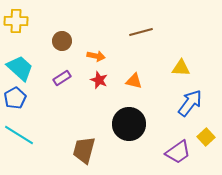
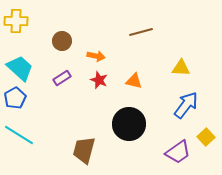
blue arrow: moved 4 px left, 2 px down
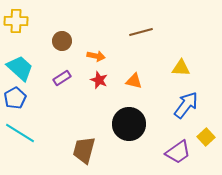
cyan line: moved 1 px right, 2 px up
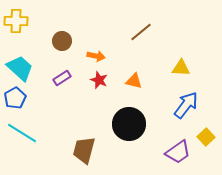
brown line: rotated 25 degrees counterclockwise
cyan line: moved 2 px right
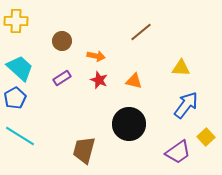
cyan line: moved 2 px left, 3 px down
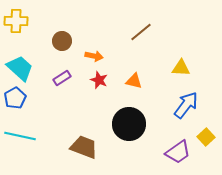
orange arrow: moved 2 px left
cyan line: rotated 20 degrees counterclockwise
brown trapezoid: moved 3 px up; rotated 96 degrees clockwise
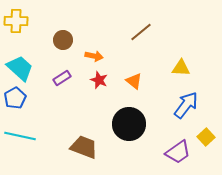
brown circle: moved 1 px right, 1 px up
orange triangle: rotated 24 degrees clockwise
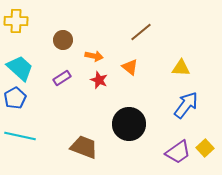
orange triangle: moved 4 px left, 14 px up
yellow square: moved 1 px left, 11 px down
